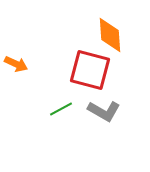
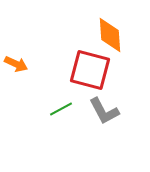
gray L-shape: rotated 32 degrees clockwise
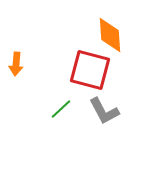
orange arrow: rotated 70 degrees clockwise
green line: rotated 15 degrees counterclockwise
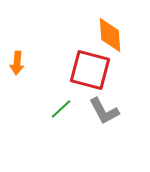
orange arrow: moved 1 px right, 1 px up
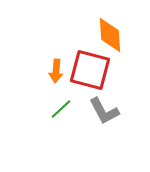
orange arrow: moved 39 px right, 8 px down
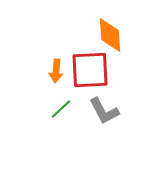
red square: rotated 18 degrees counterclockwise
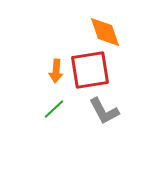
orange diamond: moved 5 px left, 3 px up; rotated 15 degrees counterclockwise
red square: rotated 6 degrees counterclockwise
green line: moved 7 px left
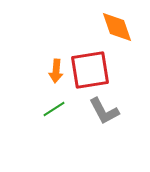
orange diamond: moved 12 px right, 5 px up
green line: rotated 10 degrees clockwise
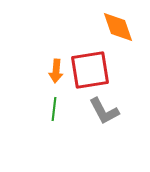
orange diamond: moved 1 px right
green line: rotated 50 degrees counterclockwise
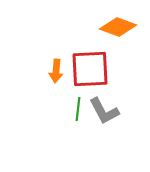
orange diamond: rotated 51 degrees counterclockwise
red square: moved 1 px up; rotated 6 degrees clockwise
green line: moved 24 px right
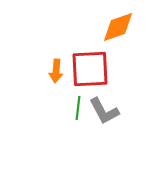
orange diamond: rotated 39 degrees counterclockwise
green line: moved 1 px up
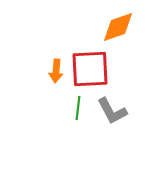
gray L-shape: moved 8 px right
